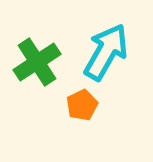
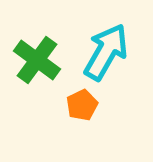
green cross: moved 2 px up; rotated 21 degrees counterclockwise
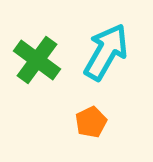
orange pentagon: moved 9 px right, 17 px down
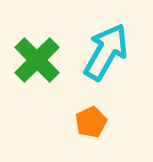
green cross: rotated 9 degrees clockwise
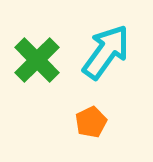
cyan arrow: rotated 6 degrees clockwise
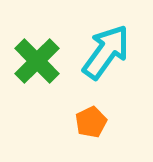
green cross: moved 1 px down
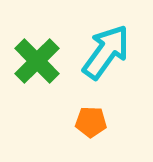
orange pentagon: rotated 28 degrees clockwise
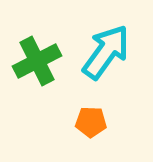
green cross: rotated 18 degrees clockwise
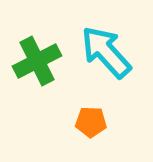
cyan arrow: rotated 78 degrees counterclockwise
